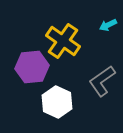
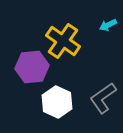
gray L-shape: moved 1 px right, 17 px down
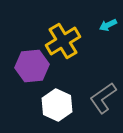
yellow cross: rotated 24 degrees clockwise
purple hexagon: moved 1 px up
white hexagon: moved 3 px down
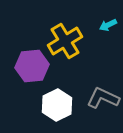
yellow cross: moved 2 px right
gray L-shape: rotated 60 degrees clockwise
white hexagon: rotated 8 degrees clockwise
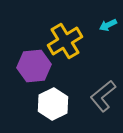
purple hexagon: moved 2 px right
gray L-shape: moved 2 px up; rotated 64 degrees counterclockwise
white hexagon: moved 4 px left, 1 px up
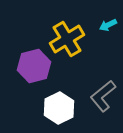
yellow cross: moved 2 px right, 2 px up
purple hexagon: rotated 8 degrees counterclockwise
white hexagon: moved 6 px right, 4 px down
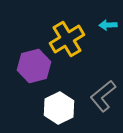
cyan arrow: rotated 24 degrees clockwise
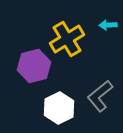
gray L-shape: moved 3 px left
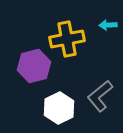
yellow cross: rotated 20 degrees clockwise
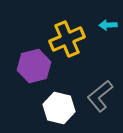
yellow cross: rotated 12 degrees counterclockwise
white hexagon: rotated 20 degrees counterclockwise
